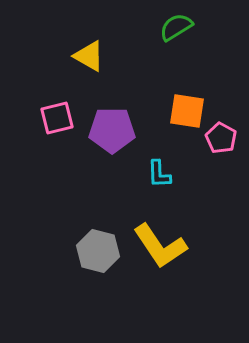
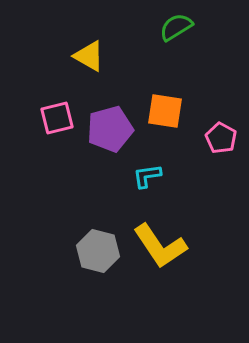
orange square: moved 22 px left
purple pentagon: moved 2 px left, 1 px up; rotated 15 degrees counterclockwise
cyan L-shape: moved 12 px left, 2 px down; rotated 84 degrees clockwise
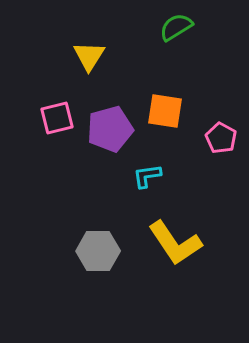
yellow triangle: rotated 32 degrees clockwise
yellow L-shape: moved 15 px right, 3 px up
gray hexagon: rotated 15 degrees counterclockwise
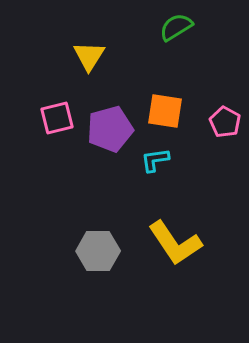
pink pentagon: moved 4 px right, 16 px up
cyan L-shape: moved 8 px right, 16 px up
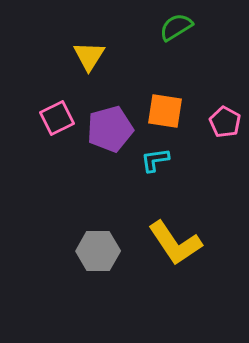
pink square: rotated 12 degrees counterclockwise
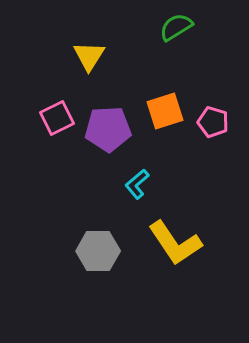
orange square: rotated 27 degrees counterclockwise
pink pentagon: moved 12 px left; rotated 12 degrees counterclockwise
purple pentagon: moved 2 px left; rotated 12 degrees clockwise
cyan L-shape: moved 18 px left, 24 px down; rotated 32 degrees counterclockwise
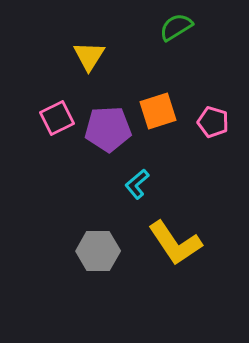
orange square: moved 7 px left
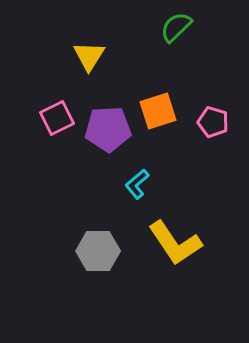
green semicircle: rotated 12 degrees counterclockwise
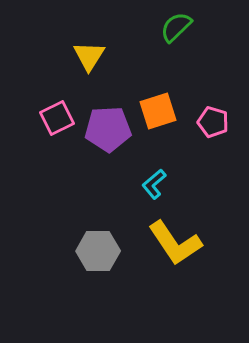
cyan L-shape: moved 17 px right
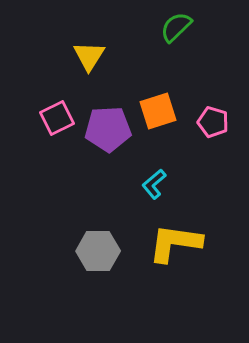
yellow L-shape: rotated 132 degrees clockwise
